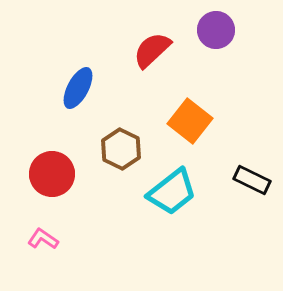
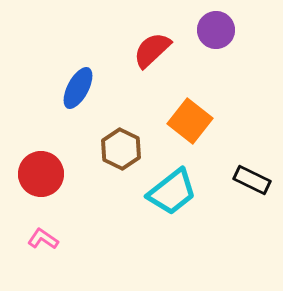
red circle: moved 11 px left
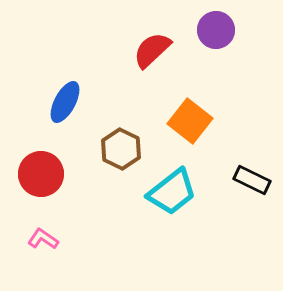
blue ellipse: moved 13 px left, 14 px down
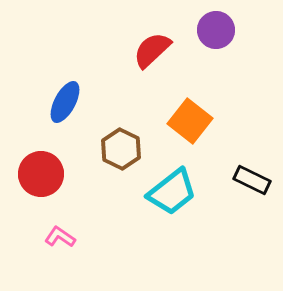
pink L-shape: moved 17 px right, 2 px up
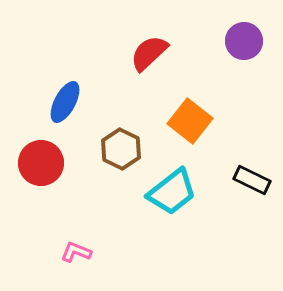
purple circle: moved 28 px right, 11 px down
red semicircle: moved 3 px left, 3 px down
red circle: moved 11 px up
pink L-shape: moved 16 px right, 15 px down; rotated 12 degrees counterclockwise
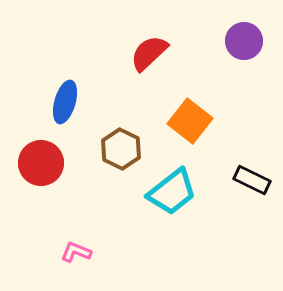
blue ellipse: rotated 12 degrees counterclockwise
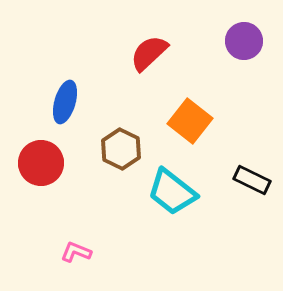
cyan trapezoid: rotated 76 degrees clockwise
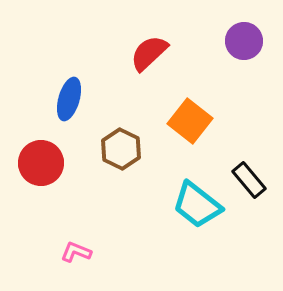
blue ellipse: moved 4 px right, 3 px up
black rectangle: moved 3 px left; rotated 24 degrees clockwise
cyan trapezoid: moved 25 px right, 13 px down
